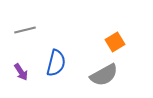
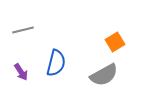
gray line: moved 2 px left
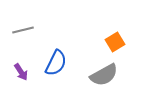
blue semicircle: rotated 12 degrees clockwise
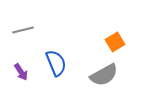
blue semicircle: rotated 48 degrees counterclockwise
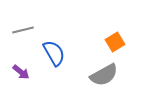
blue semicircle: moved 2 px left, 10 px up; rotated 8 degrees counterclockwise
purple arrow: rotated 18 degrees counterclockwise
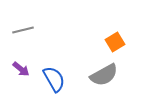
blue semicircle: moved 26 px down
purple arrow: moved 3 px up
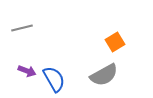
gray line: moved 1 px left, 2 px up
purple arrow: moved 6 px right, 2 px down; rotated 18 degrees counterclockwise
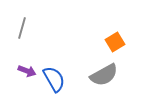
gray line: rotated 60 degrees counterclockwise
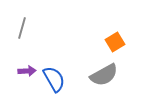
purple arrow: rotated 24 degrees counterclockwise
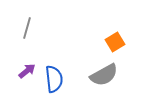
gray line: moved 5 px right
purple arrow: rotated 36 degrees counterclockwise
blue semicircle: rotated 24 degrees clockwise
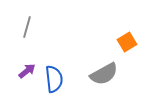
gray line: moved 1 px up
orange square: moved 12 px right
gray semicircle: moved 1 px up
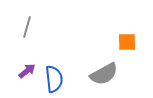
orange square: rotated 30 degrees clockwise
